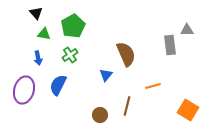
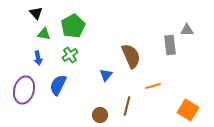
brown semicircle: moved 5 px right, 2 px down
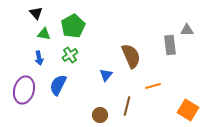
blue arrow: moved 1 px right
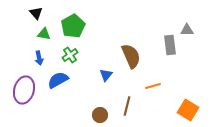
blue semicircle: moved 5 px up; rotated 35 degrees clockwise
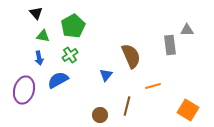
green triangle: moved 1 px left, 2 px down
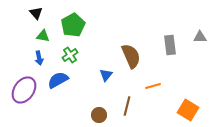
green pentagon: moved 1 px up
gray triangle: moved 13 px right, 7 px down
purple ellipse: rotated 20 degrees clockwise
brown circle: moved 1 px left
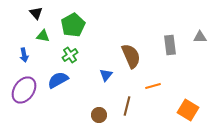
blue arrow: moved 15 px left, 3 px up
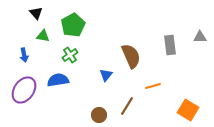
blue semicircle: rotated 20 degrees clockwise
brown line: rotated 18 degrees clockwise
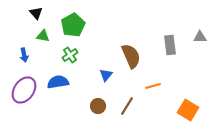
blue semicircle: moved 2 px down
brown circle: moved 1 px left, 9 px up
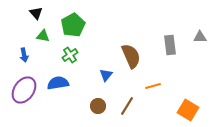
blue semicircle: moved 1 px down
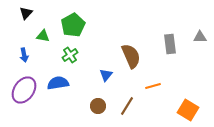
black triangle: moved 10 px left; rotated 24 degrees clockwise
gray rectangle: moved 1 px up
